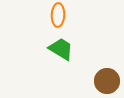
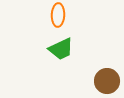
green trapezoid: rotated 124 degrees clockwise
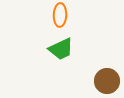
orange ellipse: moved 2 px right
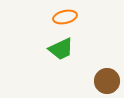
orange ellipse: moved 5 px right, 2 px down; rotated 75 degrees clockwise
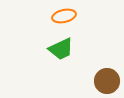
orange ellipse: moved 1 px left, 1 px up
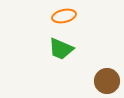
green trapezoid: rotated 48 degrees clockwise
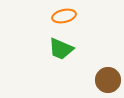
brown circle: moved 1 px right, 1 px up
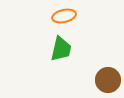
green trapezoid: rotated 100 degrees counterclockwise
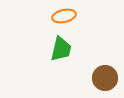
brown circle: moved 3 px left, 2 px up
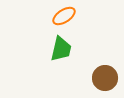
orange ellipse: rotated 20 degrees counterclockwise
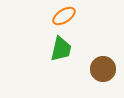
brown circle: moved 2 px left, 9 px up
